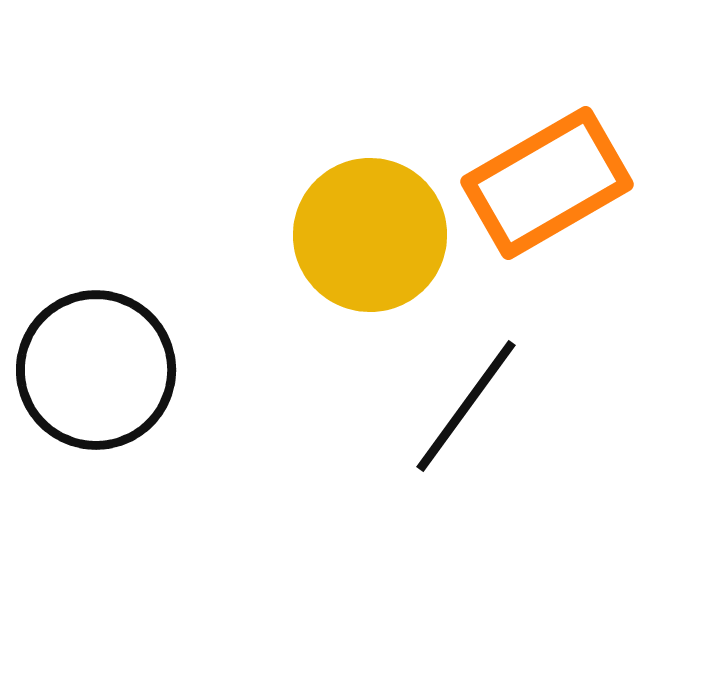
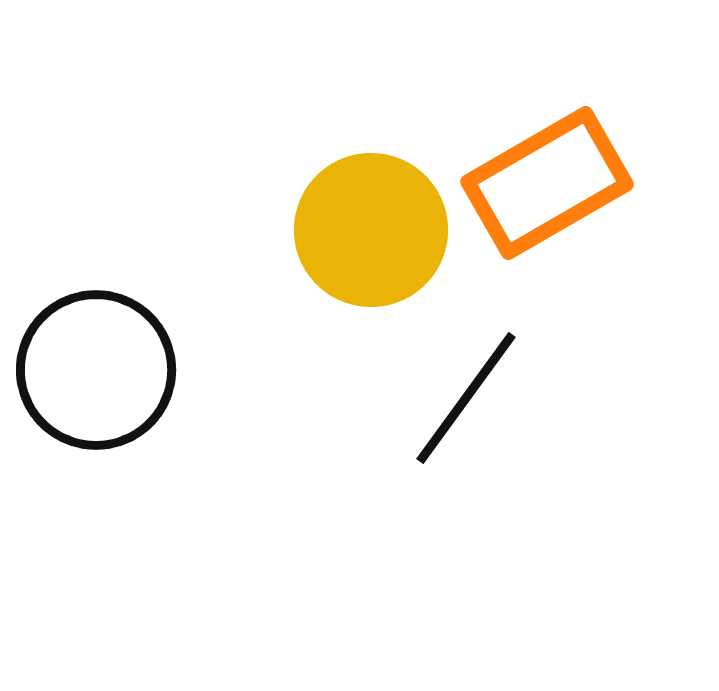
yellow circle: moved 1 px right, 5 px up
black line: moved 8 px up
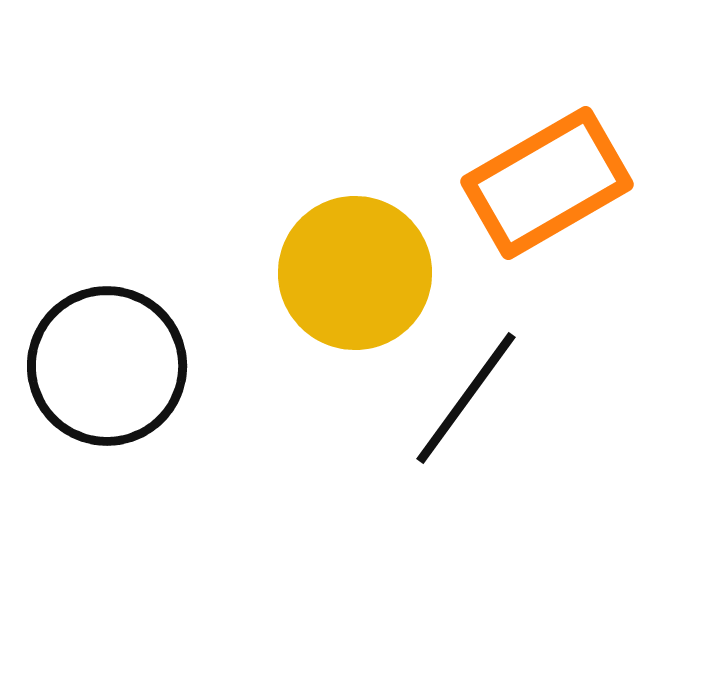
yellow circle: moved 16 px left, 43 px down
black circle: moved 11 px right, 4 px up
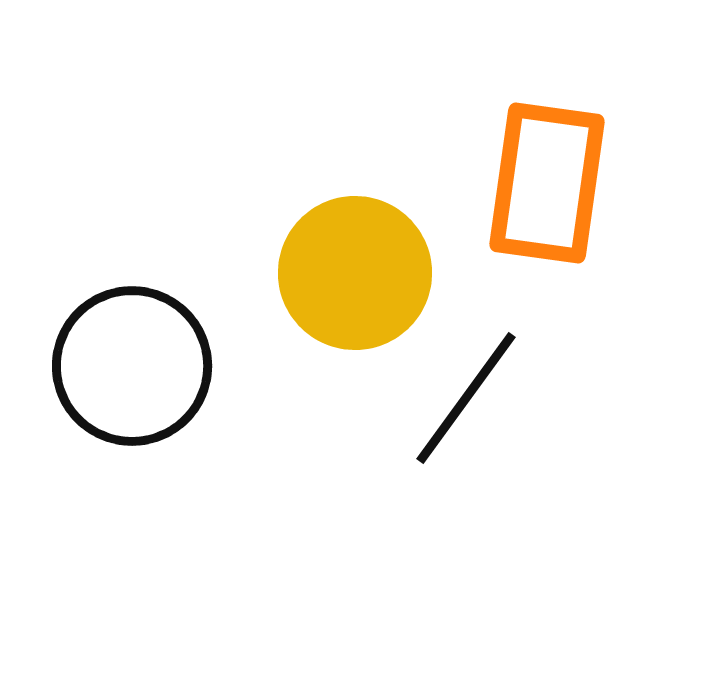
orange rectangle: rotated 52 degrees counterclockwise
black circle: moved 25 px right
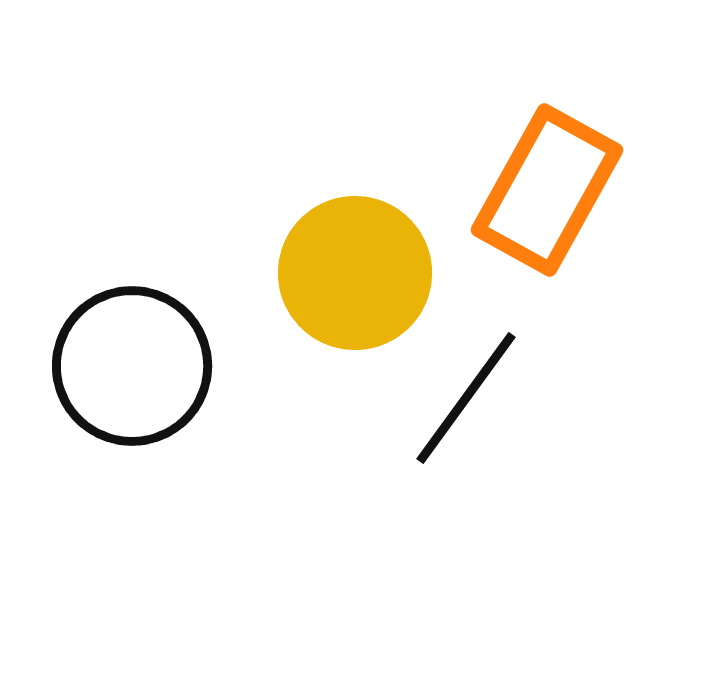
orange rectangle: moved 7 px down; rotated 21 degrees clockwise
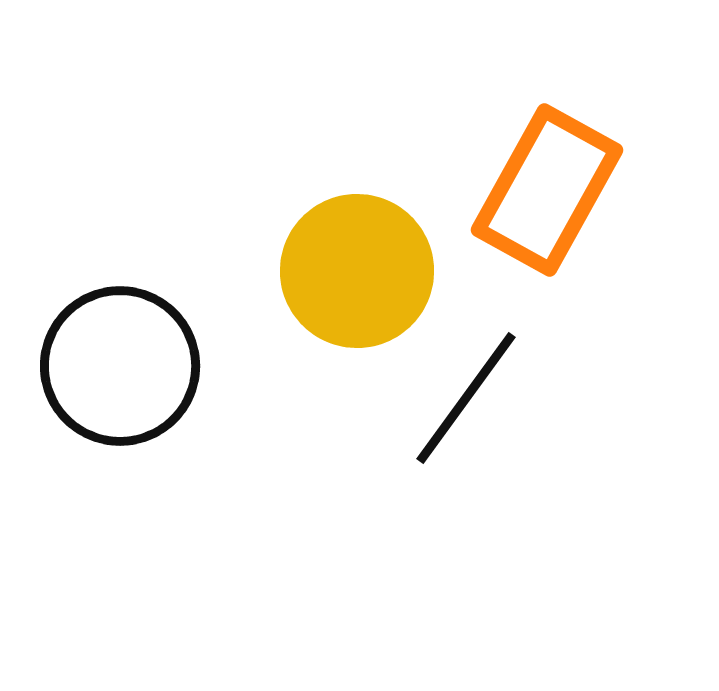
yellow circle: moved 2 px right, 2 px up
black circle: moved 12 px left
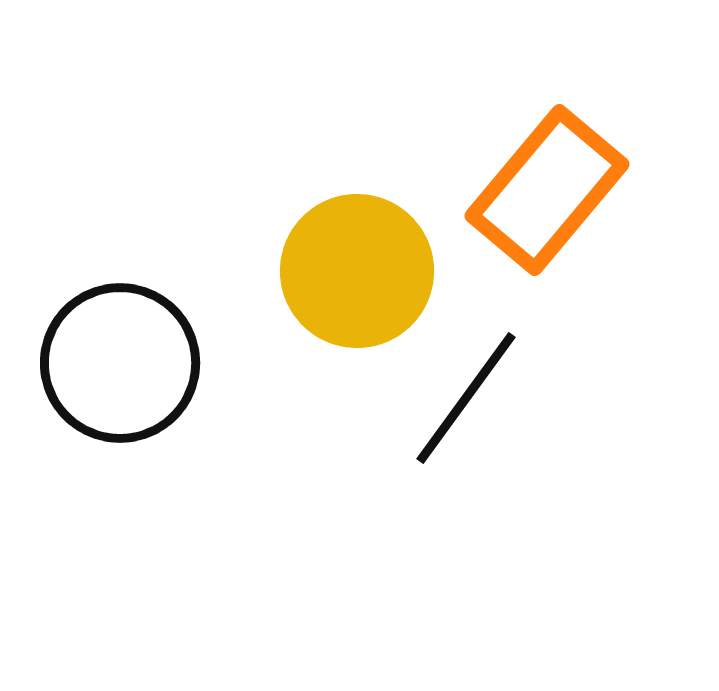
orange rectangle: rotated 11 degrees clockwise
black circle: moved 3 px up
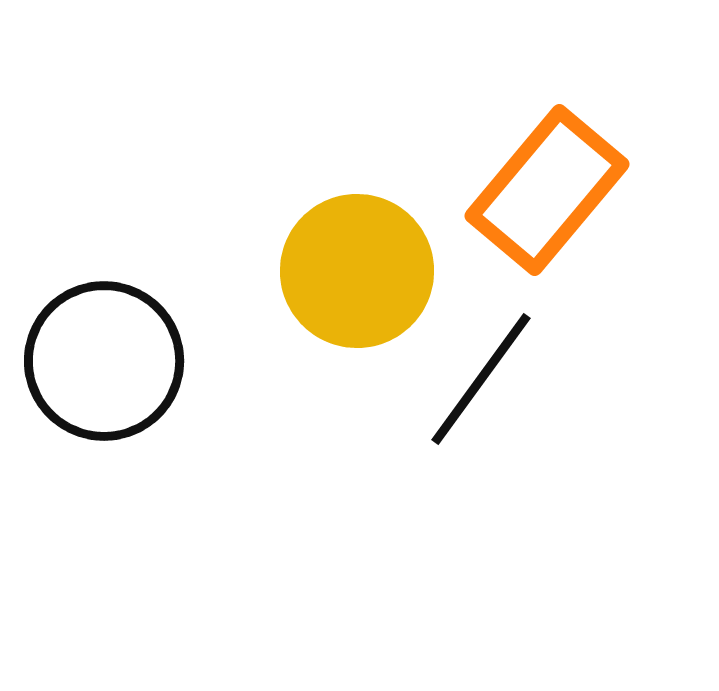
black circle: moved 16 px left, 2 px up
black line: moved 15 px right, 19 px up
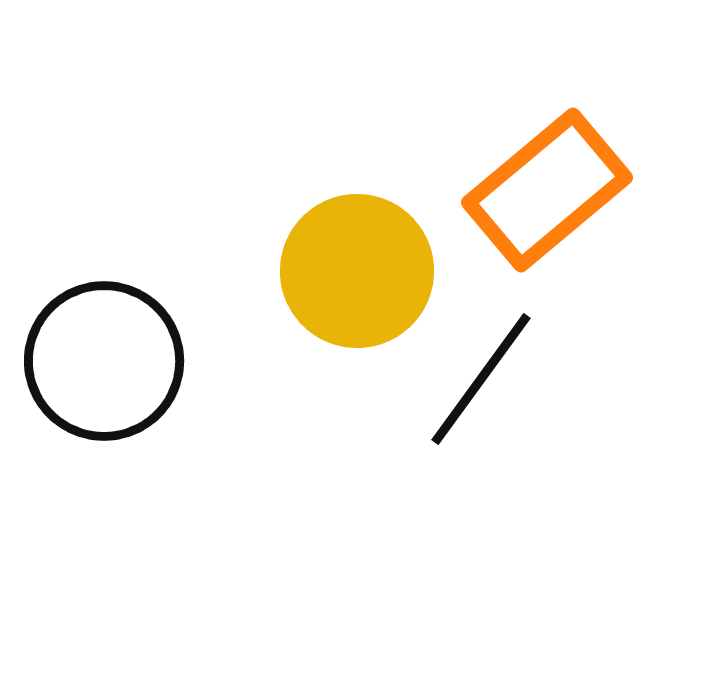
orange rectangle: rotated 10 degrees clockwise
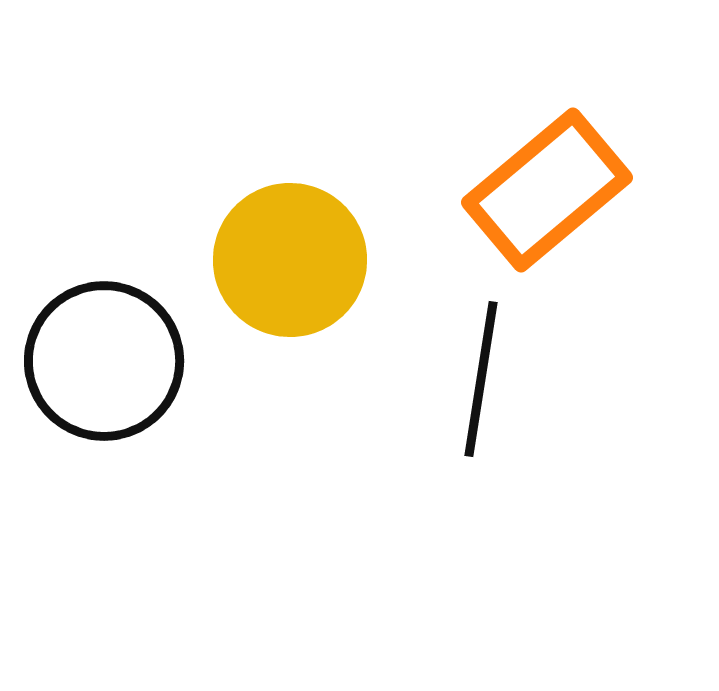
yellow circle: moved 67 px left, 11 px up
black line: rotated 27 degrees counterclockwise
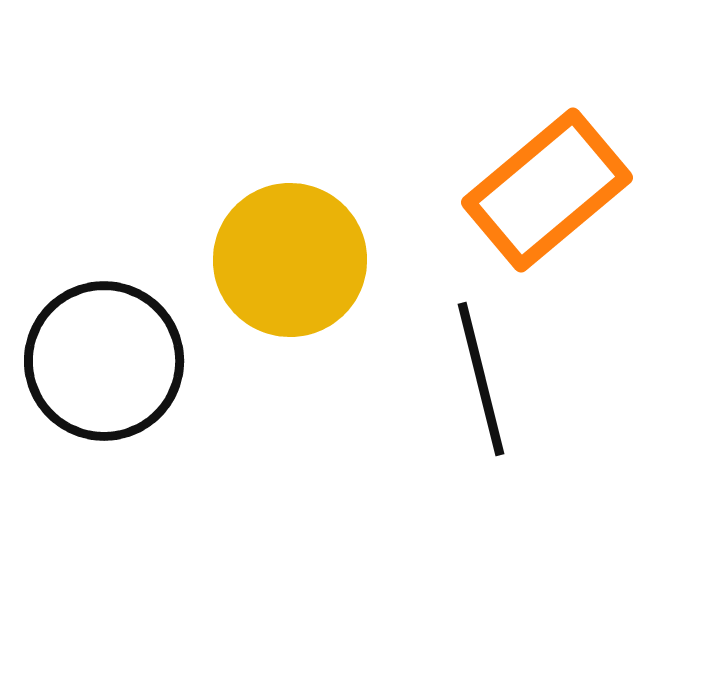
black line: rotated 23 degrees counterclockwise
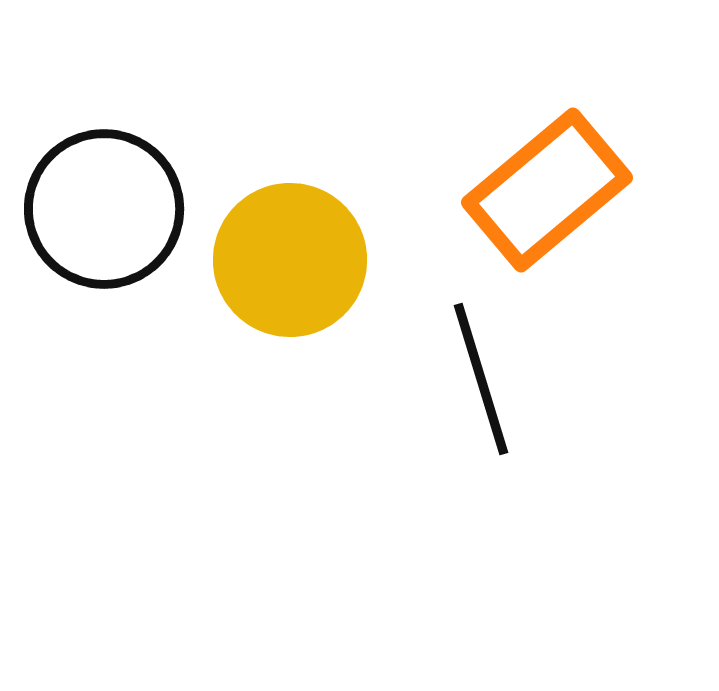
black circle: moved 152 px up
black line: rotated 3 degrees counterclockwise
